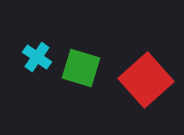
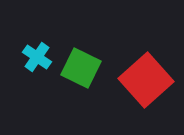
green square: rotated 9 degrees clockwise
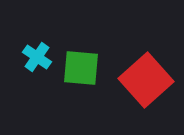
green square: rotated 21 degrees counterclockwise
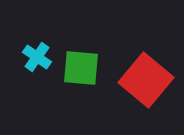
red square: rotated 8 degrees counterclockwise
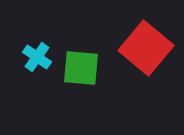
red square: moved 32 px up
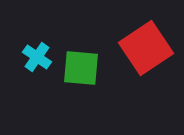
red square: rotated 16 degrees clockwise
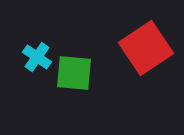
green square: moved 7 px left, 5 px down
